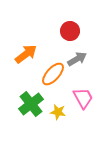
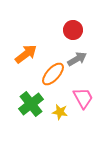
red circle: moved 3 px right, 1 px up
yellow star: moved 2 px right
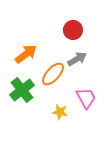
pink trapezoid: moved 3 px right
green cross: moved 9 px left, 14 px up
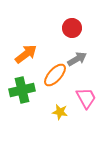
red circle: moved 1 px left, 2 px up
orange ellipse: moved 2 px right, 1 px down
green cross: rotated 25 degrees clockwise
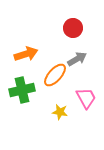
red circle: moved 1 px right
orange arrow: rotated 20 degrees clockwise
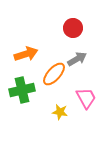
orange ellipse: moved 1 px left, 1 px up
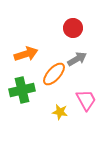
pink trapezoid: moved 2 px down
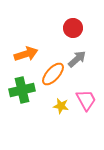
gray arrow: rotated 12 degrees counterclockwise
orange ellipse: moved 1 px left
yellow star: moved 1 px right, 6 px up
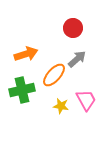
orange ellipse: moved 1 px right, 1 px down
